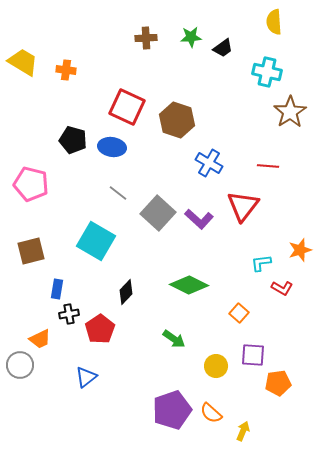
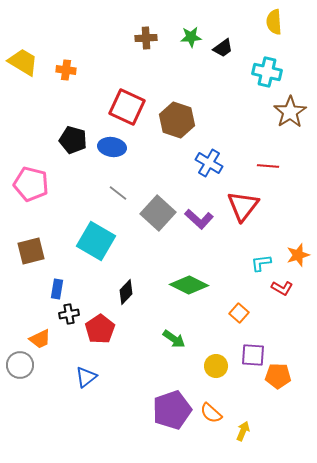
orange star: moved 2 px left, 5 px down
orange pentagon: moved 7 px up; rotated 10 degrees clockwise
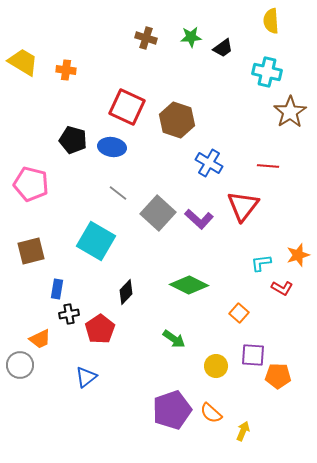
yellow semicircle: moved 3 px left, 1 px up
brown cross: rotated 20 degrees clockwise
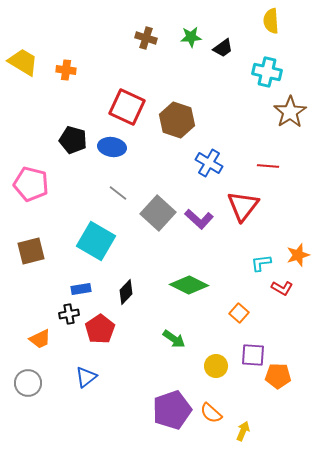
blue rectangle: moved 24 px right; rotated 72 degrees clockwise
gray circle: moved 8 px right, 18 px down
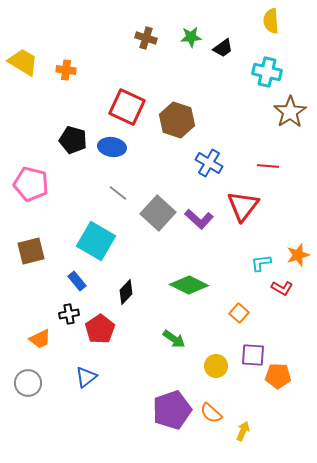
blue rectangle: moved 4 px left, 8 px up; rotated 60 degrees clockwise
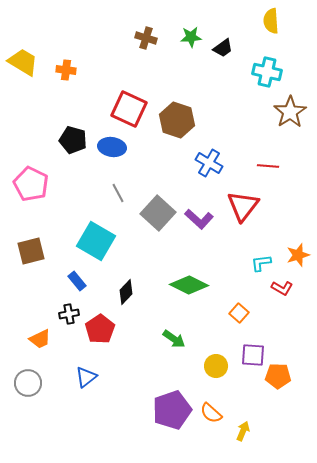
red square: moved 2 px right, 2 px down
pink pentagon: rotated 12 degrees clockwise
gray line: rotated 24 degrees clockwise
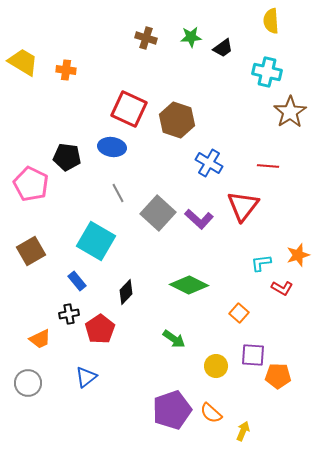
black pentagon: moved 6 px left, 17 px down; rotated 8 degrees counterclockwise
brown square: rotated 16 degrees counterclockwise
